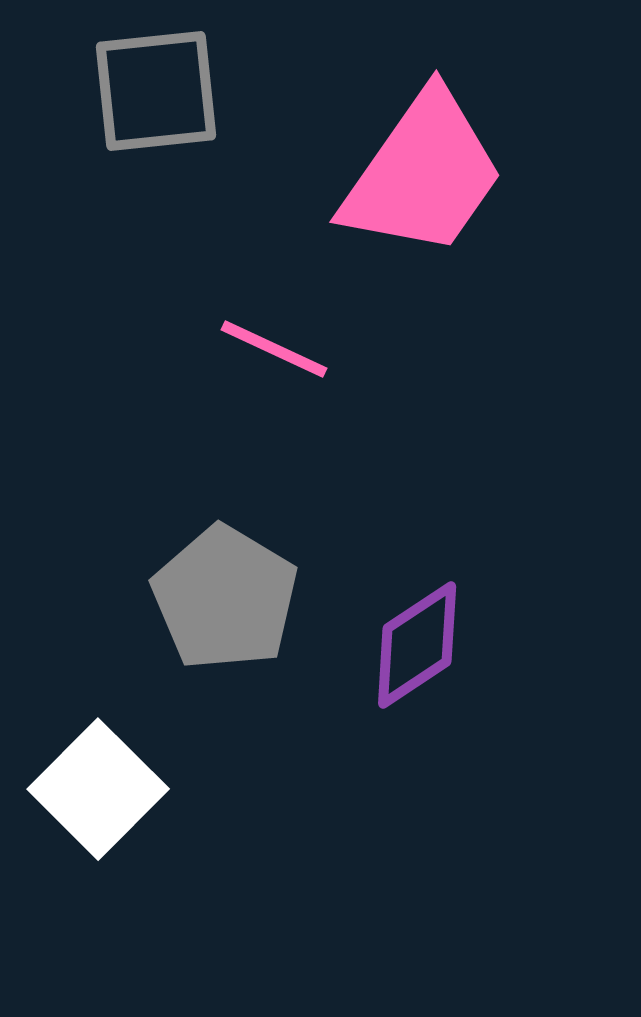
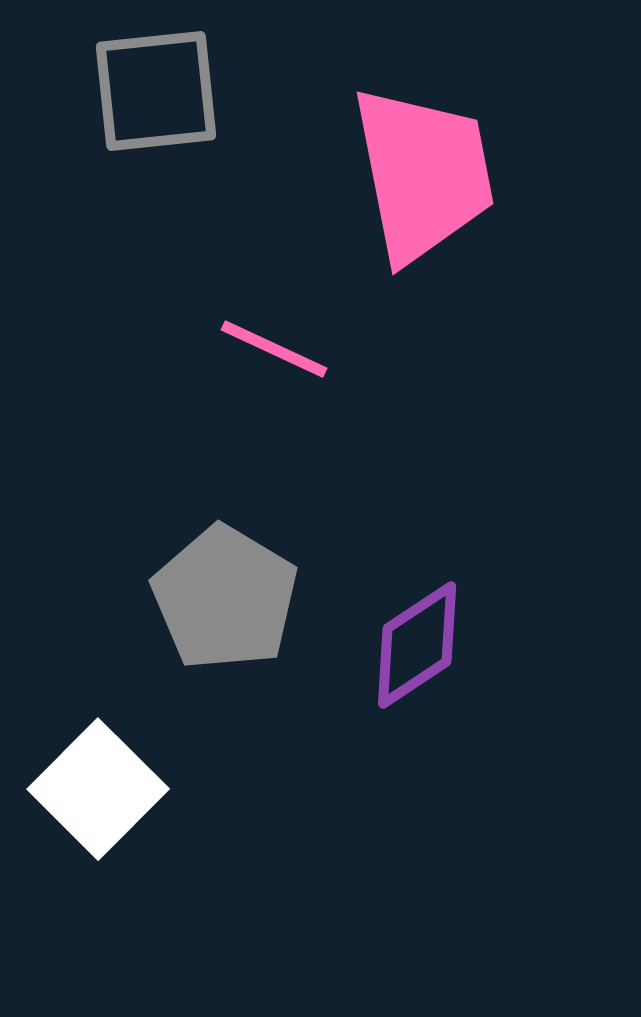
pink trapezoid: rotated 46 degrees counterclockwise
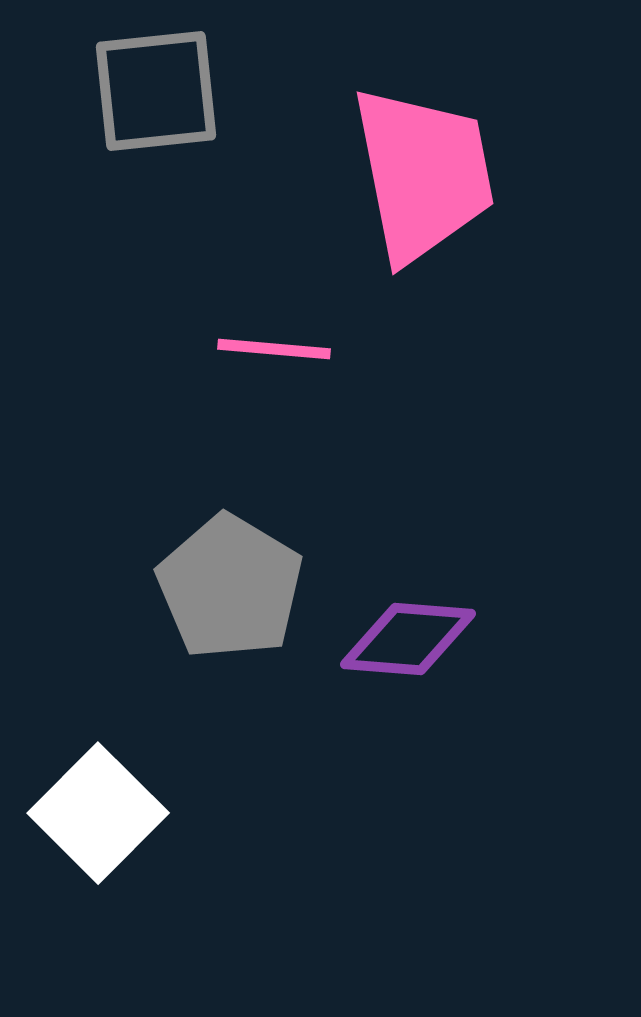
pink line: rotated 20 degrees counterclockwise
gray pentagon: moved 5 px right, 11 px up
purple diamond: moved 9 px left, 6 px up; rotated 38 degrees clockwise
white square: moved 24 px down
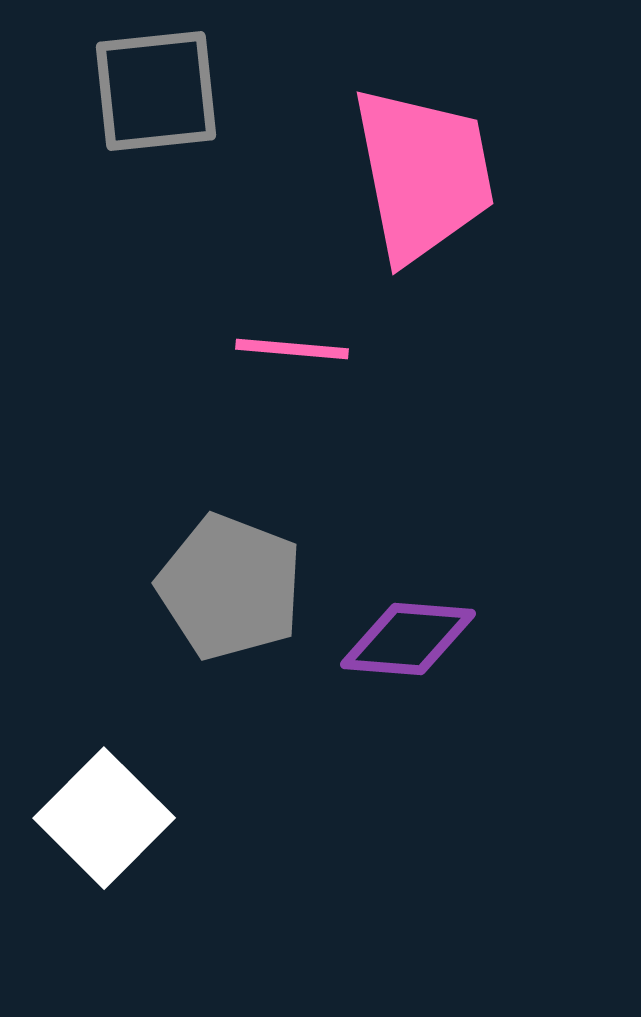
pink line: moved 18 px right
gray pentagon: rotated 10 degrees counterclockwise
white square: moved 6 px right, 5 px down
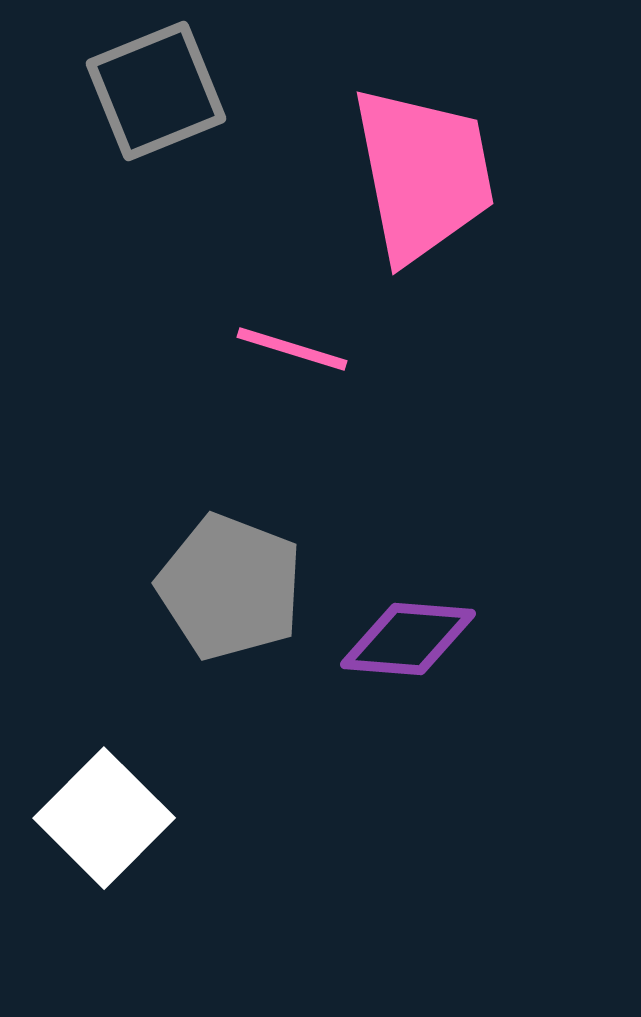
gray square: rotated 16 degrees counterclockwise
pink line: rotated 12 degrees clockwise
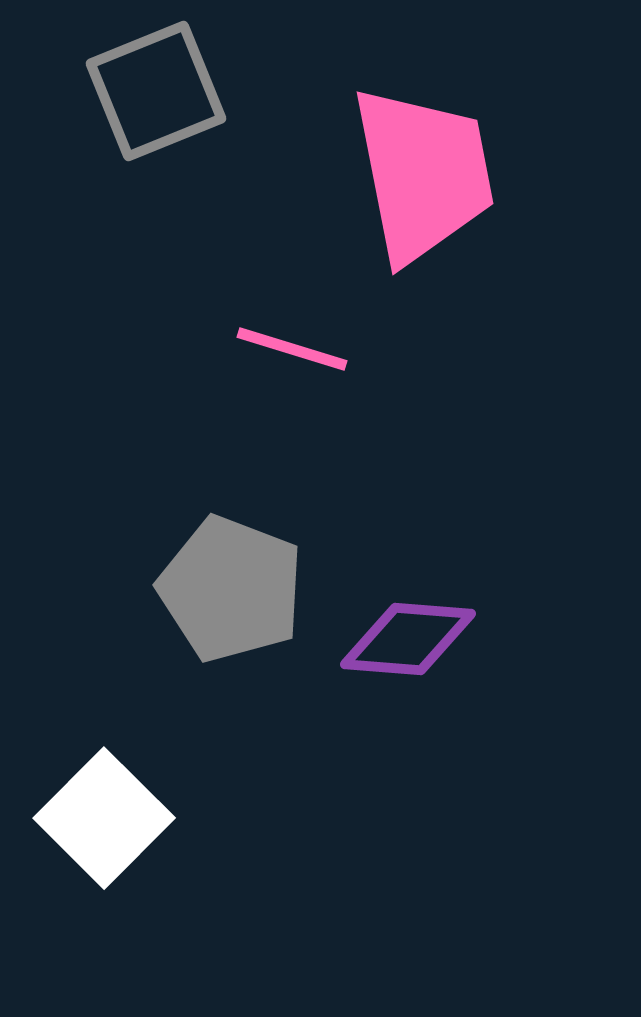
gray pentagon: moved 1 px right, 2 px down
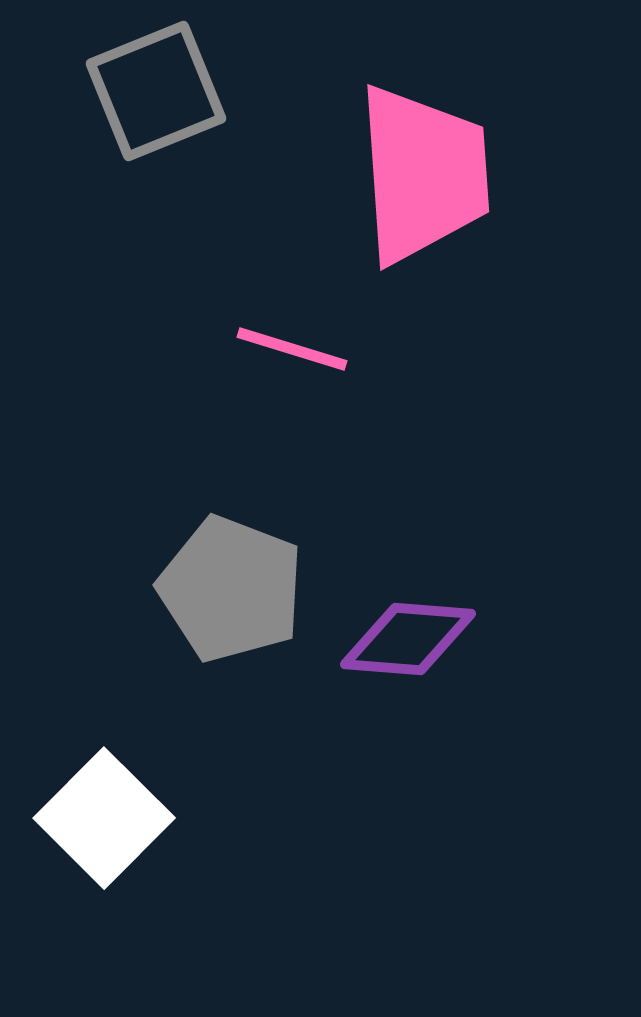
pink trapezoid: rotated 7 degrees clockwise
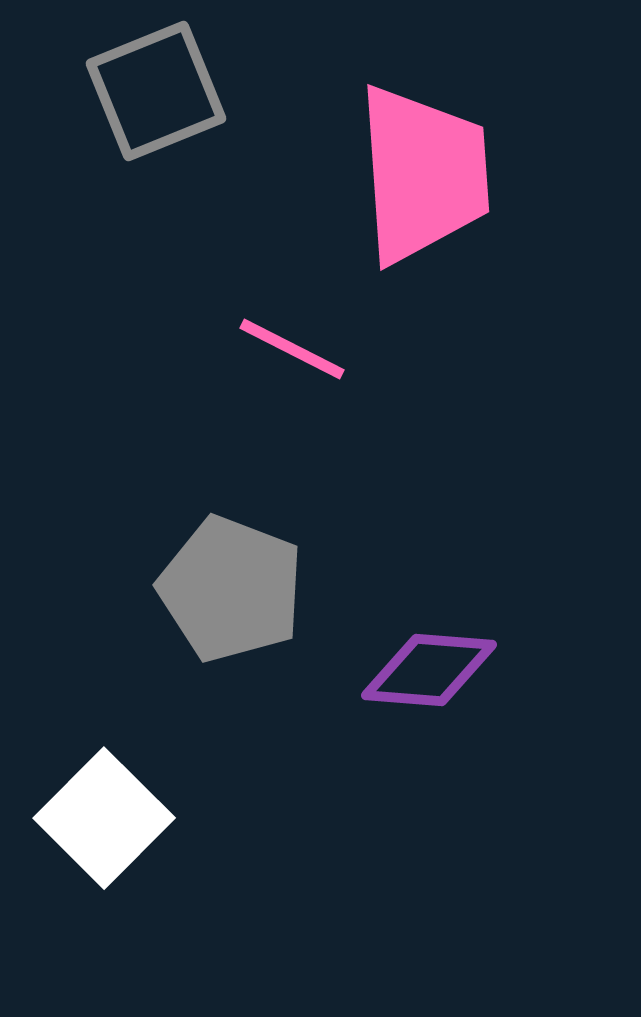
pink line: rotated 10 degrees clockwise
purple diamond: moved 21 px right, 31 px down
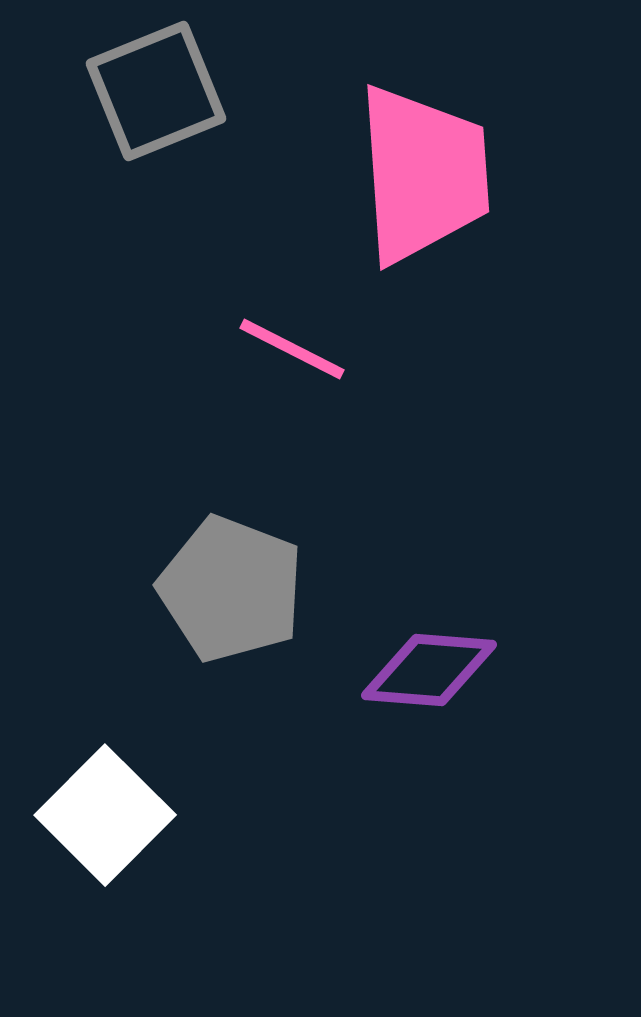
white square: moved 1 px right, 3 px up
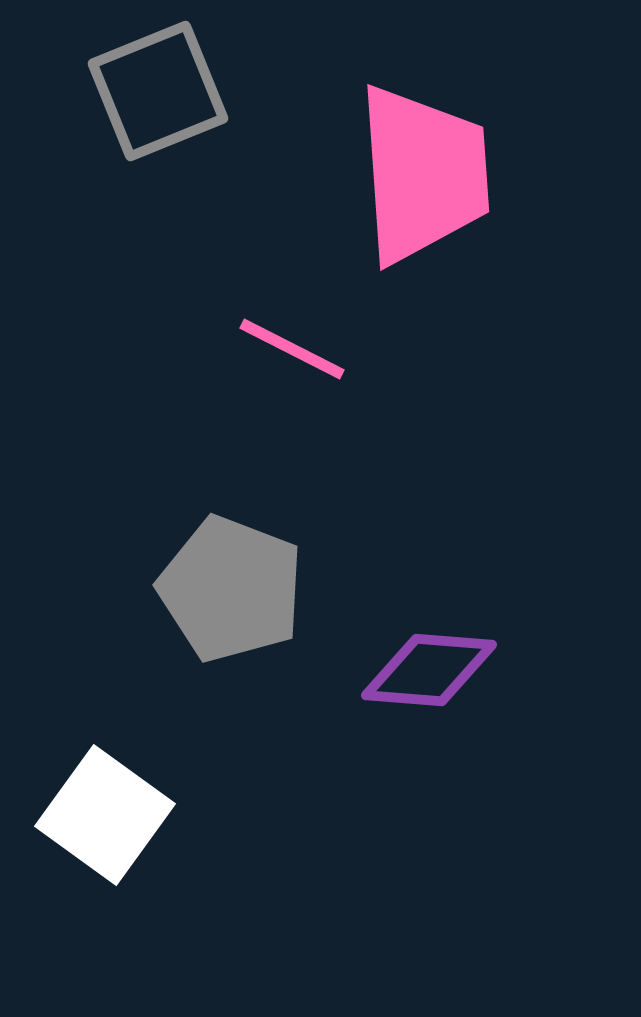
gray square: moved 2 px right
white square: rotated 9 degrees counterclockwise
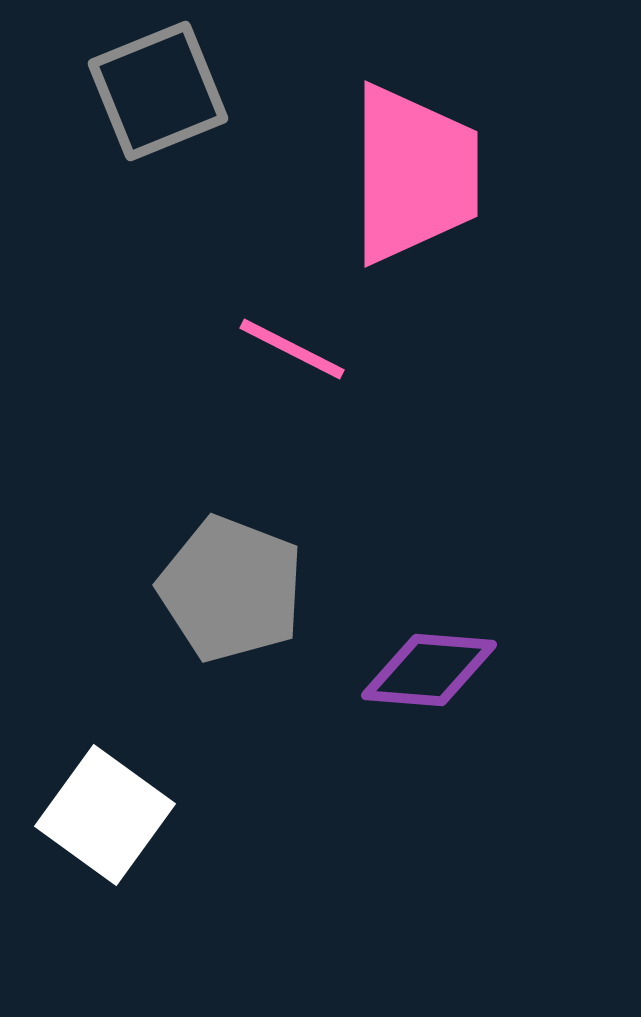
pink trapezoid: moved 9 px left; rotated 4 degrees clockwise
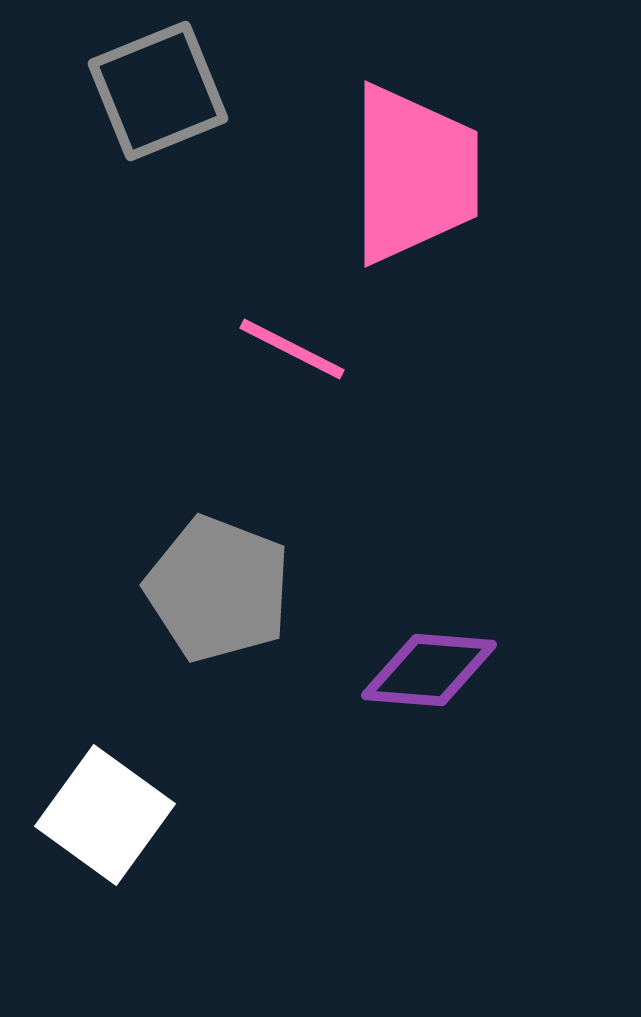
gray pentagon: moved 13 px left
